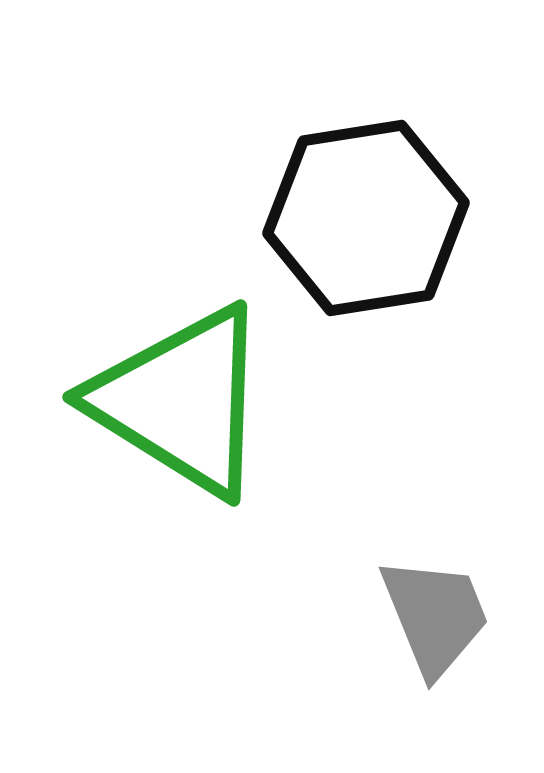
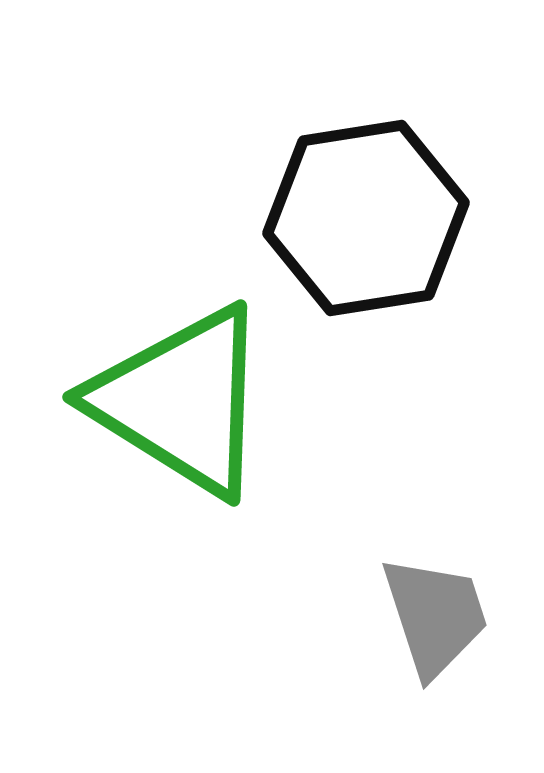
gray trapezoid: rotated 4 degrees clockwise
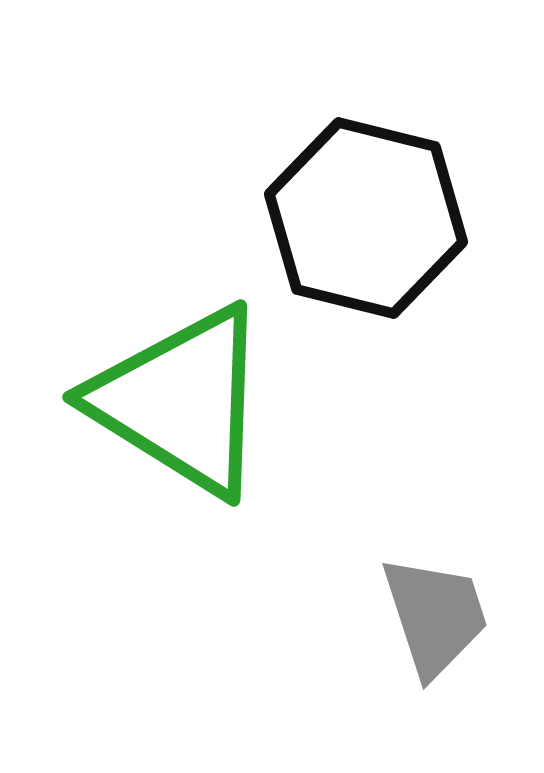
black hexagon: rotated 23 degrees clockwise
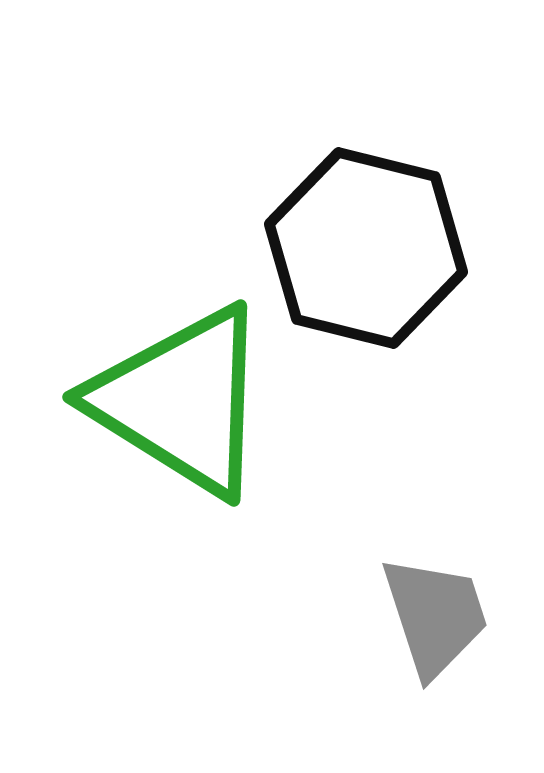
black hexagon: moved 30 px down
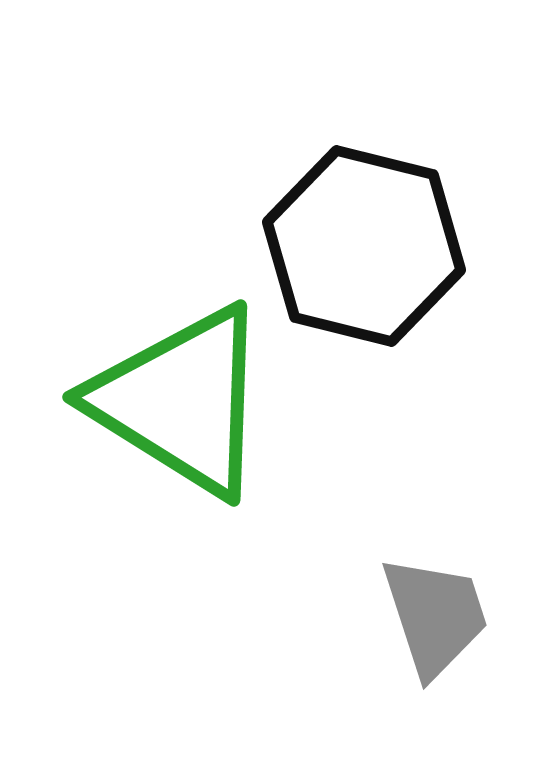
black hexagon: moved 2 px left, 2 px up
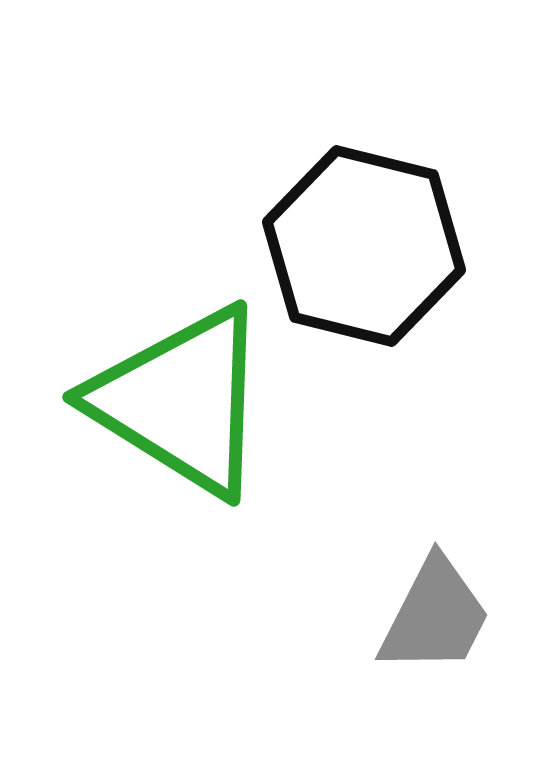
gray trapezoid: rotated 45 degrees clockwise
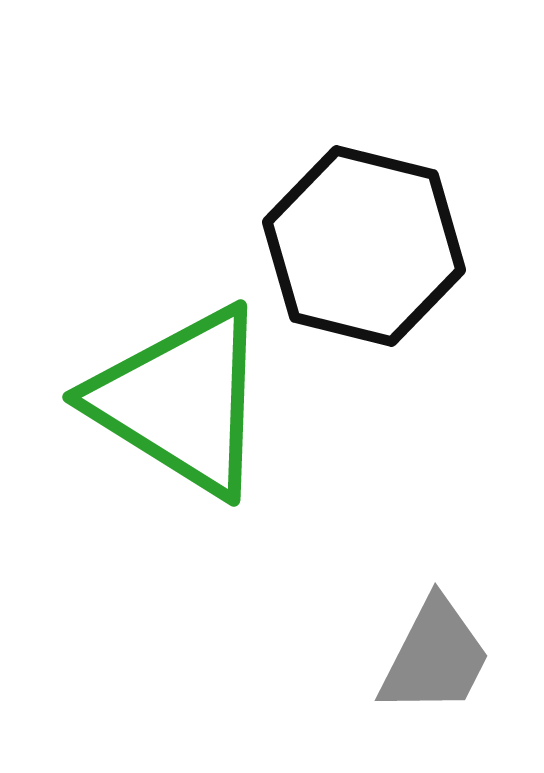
gray trapezoid: moved 41 px down
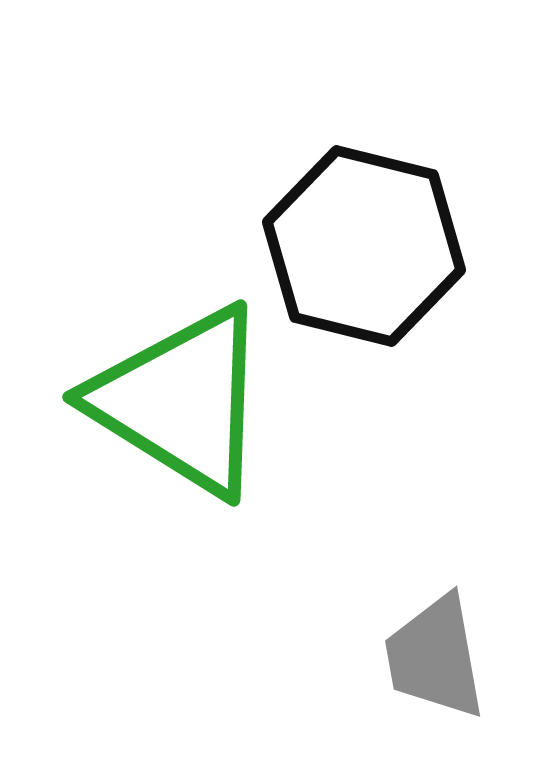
gray trapezoid: rotated 143 degrees clockwise
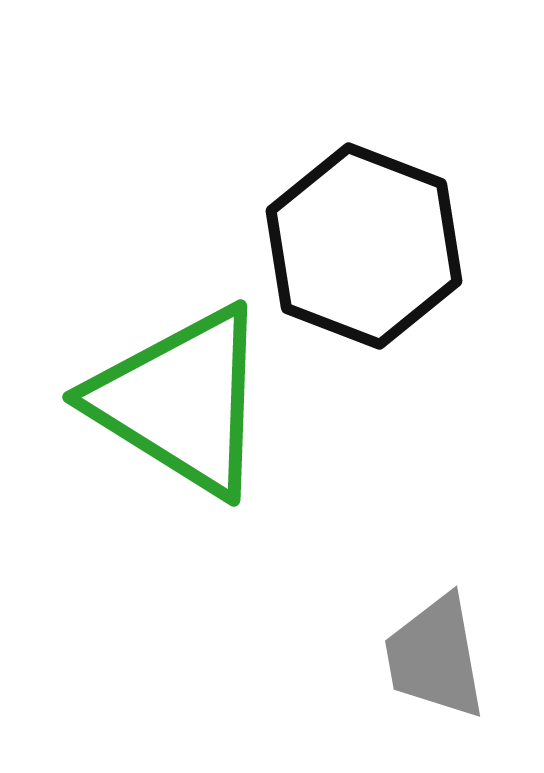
black hexagon: rotated 7 degrees clockwise
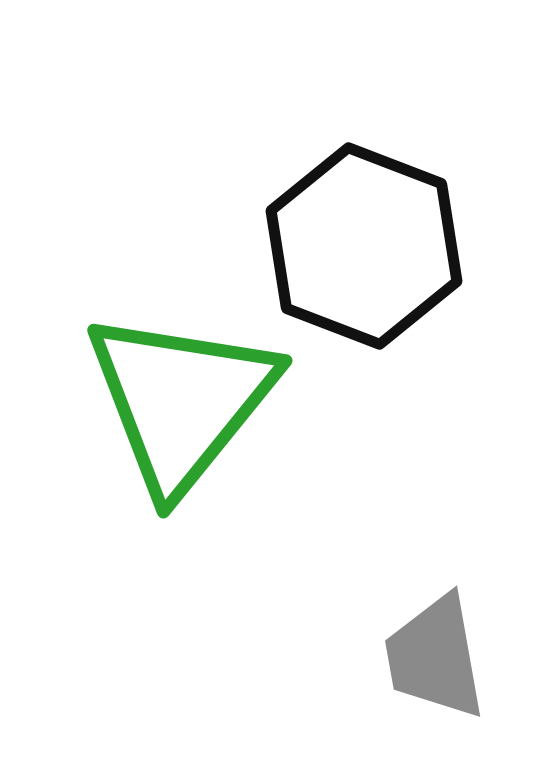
green triangle: rotated 37 degrees clockwise
